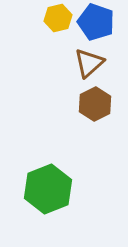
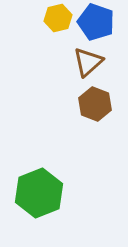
brown triangle: moved 1 px left, 1 px up
brown hexagon: rotated 12 degrees counterclockwise
green hexagon: moved 9 px left, 4 px down
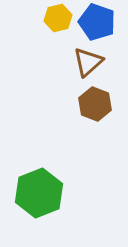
blue pentagon: moved 1 px right
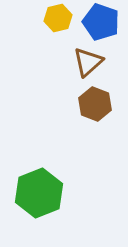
blue pentagon: moved 4 px right
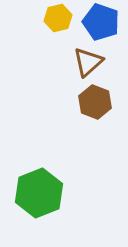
brown hexagon: moved 2 px up
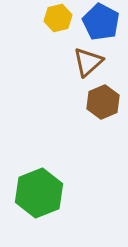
blue pentagon: rotated 9 degrees clockwise
brown hexagon: moved 8 px right; rotated 16 degrees clockwise
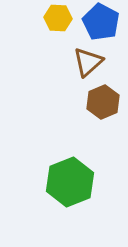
yellow hexagon: rotated 16 degrees clockwise
green hexagon: moved 31 px right, 11 px up
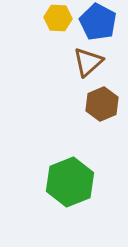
blue pentagon: moved 3 px left
brown hexagon: moved 1 px left, 2 px down
